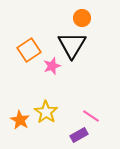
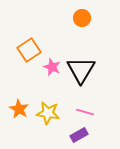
black triangle: moved 9 px right, 25 px down
pink star: moved 1 px down; rotated 30 degrees counterclockwise
yellow star: moved 2 px right, 1 px down; rotated 25 degrees counterclockwise
pink line: moved 6 px left, 4 px up; rotated 18 degrees counterclockwise
orange star: moved 1 px left, 11 px up
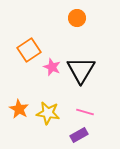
orange circle: moved 5 px left
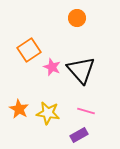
black triangle: rotated 12 degrees counterclockwise
pink line: moved 1 px right, 1 px up
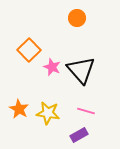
orange square: rotated 10 degrees counterclockwise
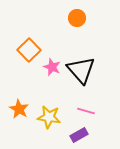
yellow star: moved 1 px right, 4 px down
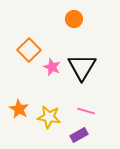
orange circle: moved 3 px left, 1 px down
black triangle: moved 1 px right, 3 px up; rotated 12 degrees clockwise
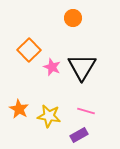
orange circle: moved 1 px left, 1 px up
yellow star: moved 1 px up
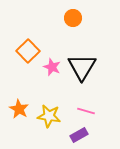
orange square: moved 1 px left, 1 px down
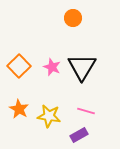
orange square: moved 9 px left, 15 px down
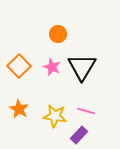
orange circle: moved 15 px left, 16 px down
yellow star: moved 6 px right
purple rectangle: rotated 18 degrees counterclockwise
